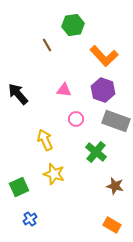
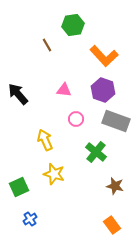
orange rectangle: rotated 24 degrees clockwise
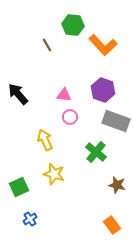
green hexagon: rotated 15 degrees clockwise
orange L-shape: moved 1 px left, 11 px up
pink triangle: moved 5 px down
pink circle: moved 6 px left, 2 px up
brown star: moved 2 px right, 1 px up
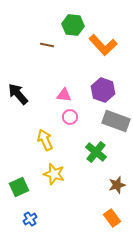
brown line: rotated 48 degrees counterclockwise
brown star: rotated 30 degrees counterclockwise
orange rectangle: moved 7 px up
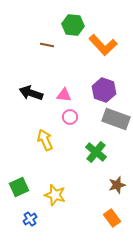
purple hexagon: moved 1 px right
black arrow: moved 13 px right, 1 px up; rotated 30 degrees counterclockwise
gray rectangle: moved 2 px up
yellow star: moved 1 px right, 21 px down
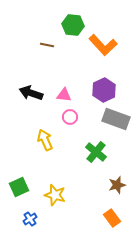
purple hexagon: rotated 15 degrees clockwise
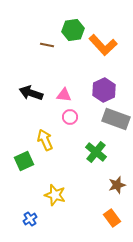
green hexagon: moved 5 px down; rotated 15 degrees counterclockwise
green square: moved 5 px right, 26 px up
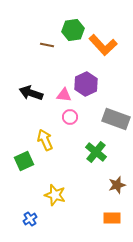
purple hexagon: moved 18 px left, 6 px up
orange rectangle: rotated 54 degrees counterclockwise
